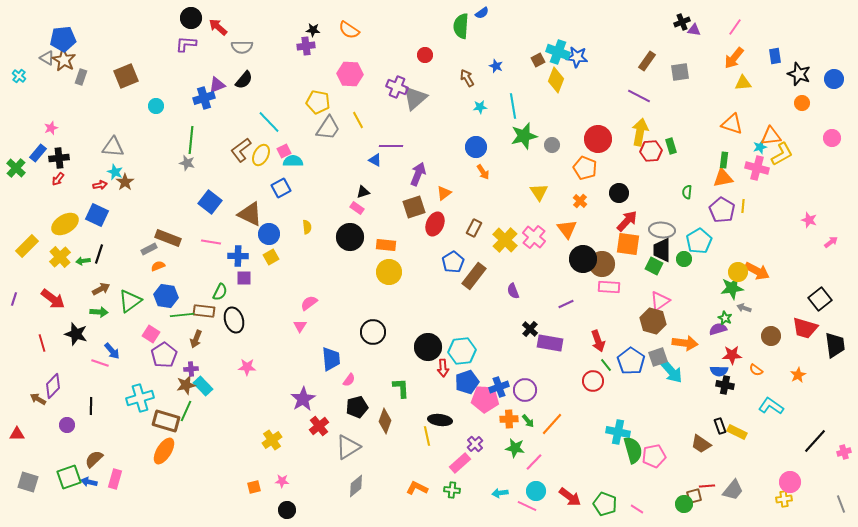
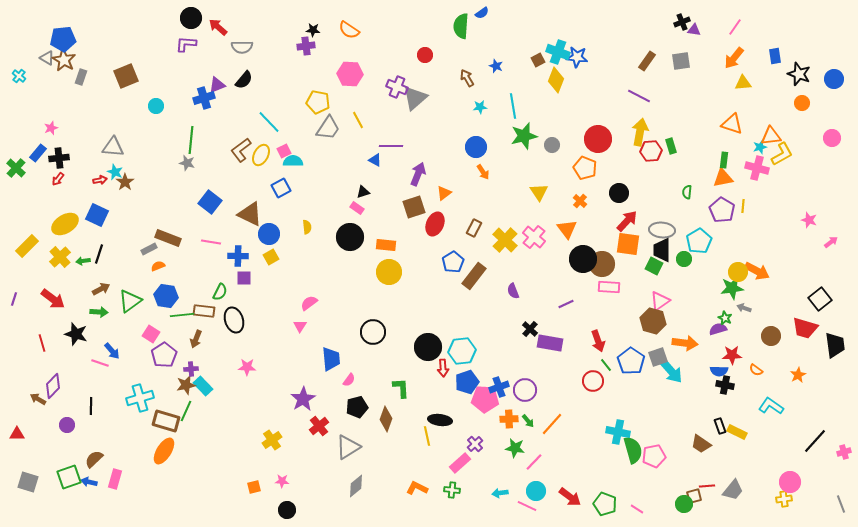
gray square at (680, 72): moved 1 px right, 11 px up
red arrow at (100, 185): moved 5 px up
brown diamond at (385, 421): moved 1 px right, 2 px up
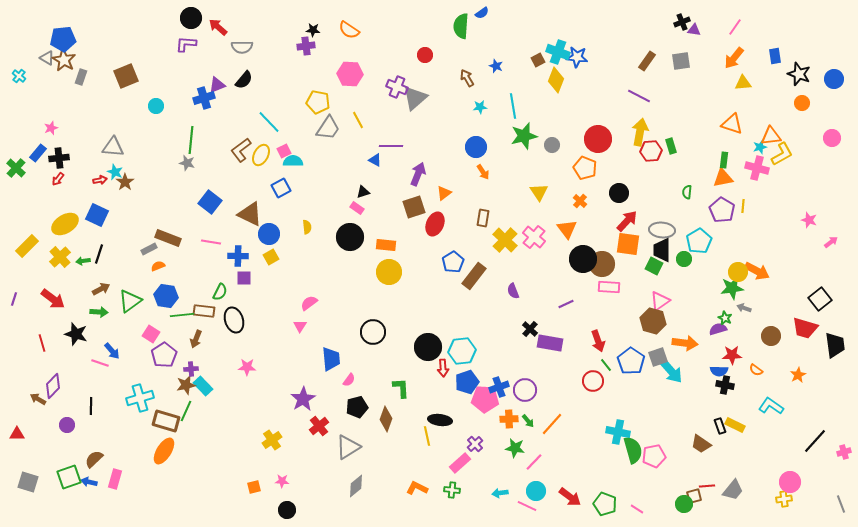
brown rectangle at (474, 228): moved 9 px right, 10 px up; rotated 18 degrees counterclockwise
yellow rectangle at (737, 432): moved 2 px left, 7 px up
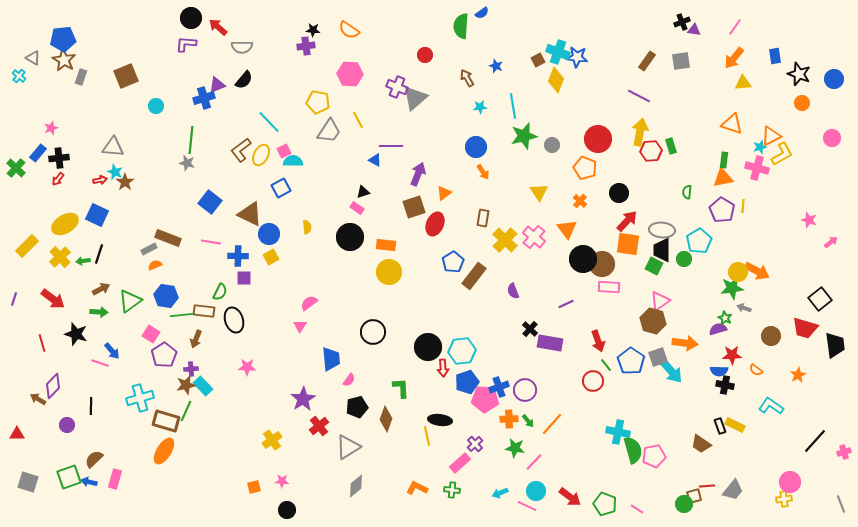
gray triangle at (47, 58): moved 14 px left
gray trapezoid at (328, 128): moved 1 px right, 3 px down
orange triangle at (771, 136): rotated 20 degrees counterclockwise
orange semicircle at (158, 266): moved 3 px left, 1 px up
cyan arrow at (500, 493): rotated 14 degrees counterclockwise
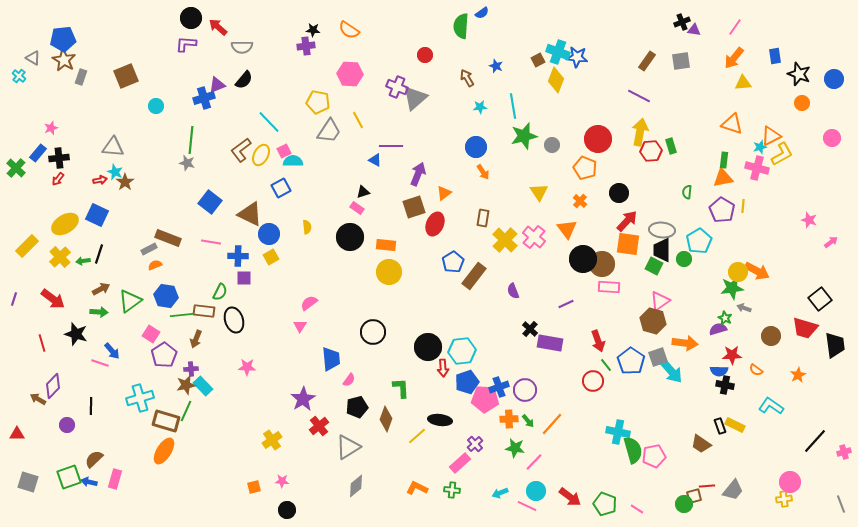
yellow line at (427, 436): moved 10 px left; rotated 60 degrees clockwise
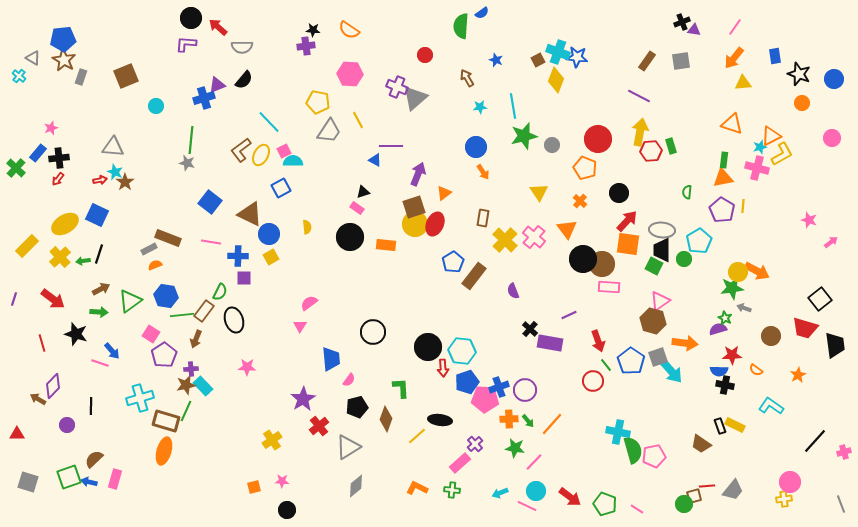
blue star at (496, 66): moved 6 px up
yellow circle at (389, 272): moved 26 px right, 48 px up
purple line at (566, 304): moved 3 px right, 11 px down
brown rectangle at (204, 311): rotated 60 degrees counterclockwise
cyan hexagon at (462, 351): rotated 12 degrees clockwise
orange ellipse at (164, 451): rotated 16 degrees counterclockwise
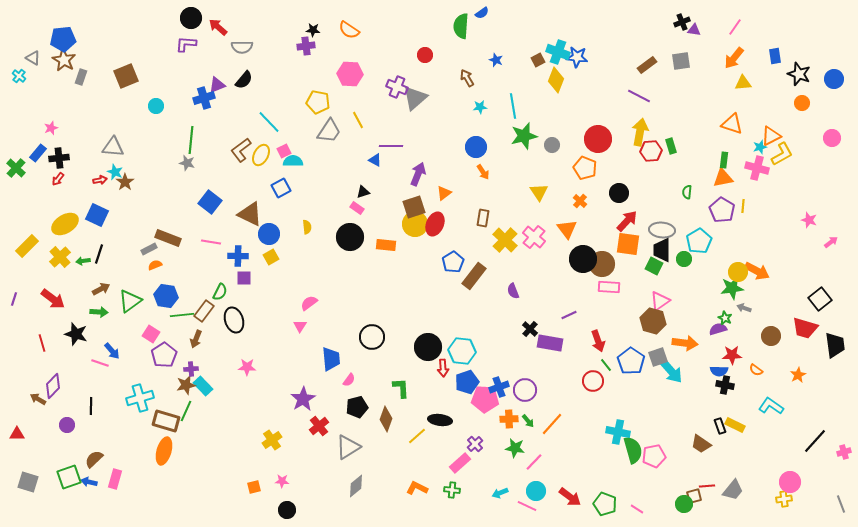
brown rectangle at (647, 61): moved 4 px down; rotated 18 degrees clockwise
black circle at (373, 332): moved 1 px left, 5 px down
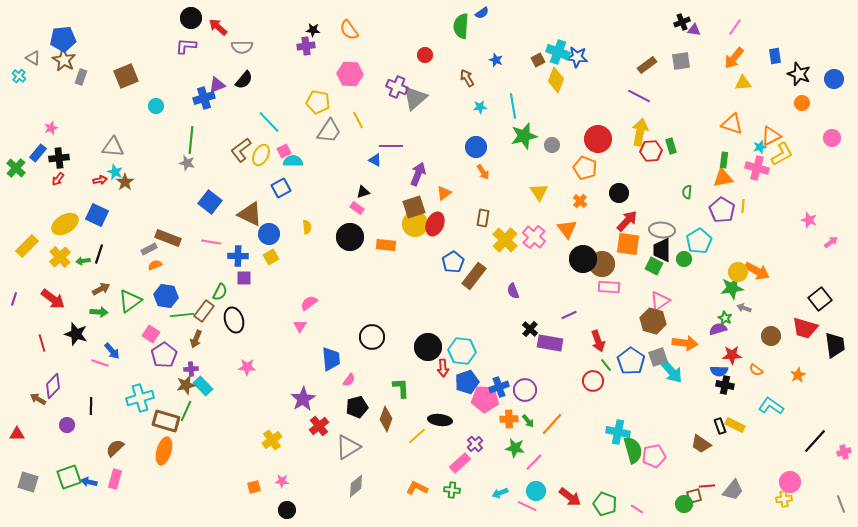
orange semicircle at (349, 30): rotated 20 degrees clockwise
purple L-shape at (186, 44): moved 2 px down
brown semicircle at (94, 459): moved 21 px right, 11 px up
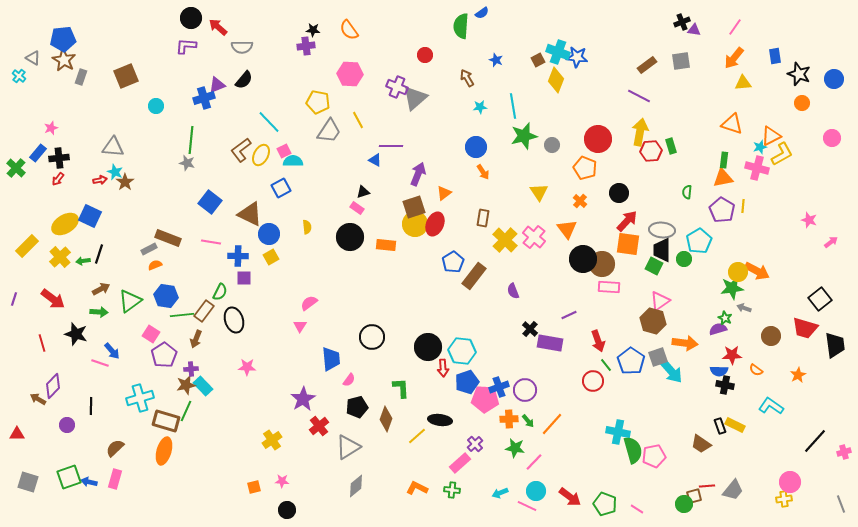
blue square at (97, 215): moved 7 px left, 1 px down
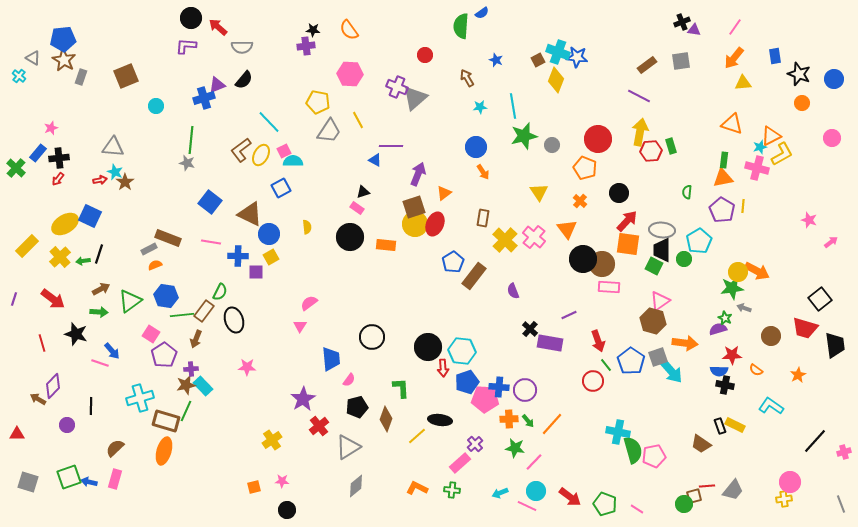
purple square at (244, 278): moved 12 px right, 6 px up
blue cross at (499, 387): rotated 24 degrees clockwise
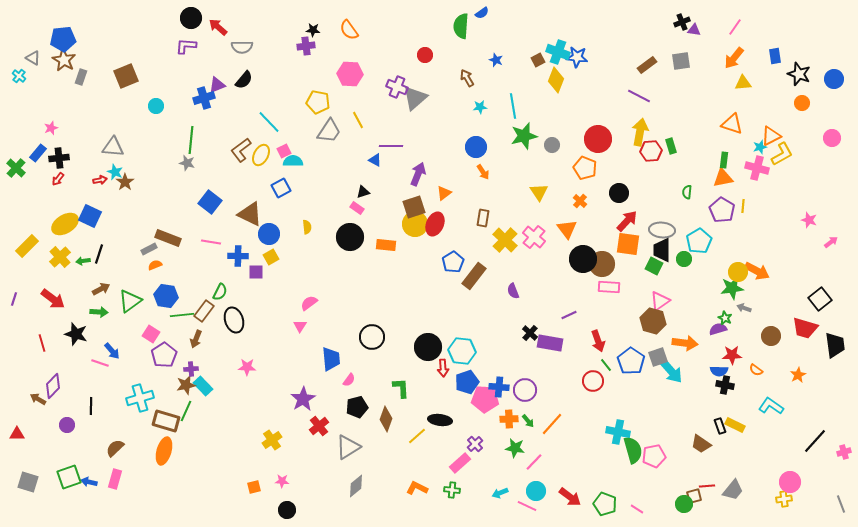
black cross at (530, 329): moved 4 px down
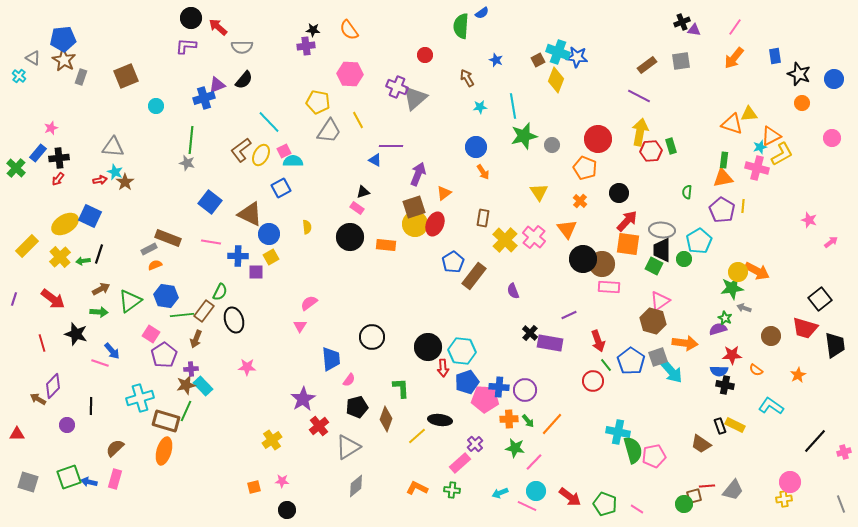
yellow triangle at (743, 83): moved 6 px right, 31 px down
